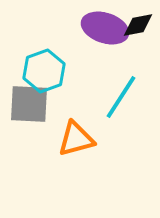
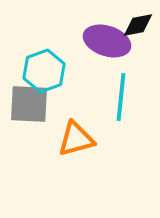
purple ellipse: moved 2 px right, 13 px down
cyan line: rotated 27 degrees counterclockwise
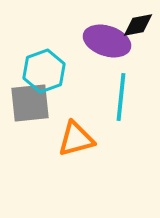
gray square: moved 1 px right, 1 px up; rotated 9 degrees counterclockwise
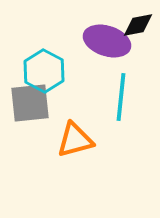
cyan hexagon: rotated 12 degrees counterclockwise
orange triangle: moved 1 px left, 1 px down
